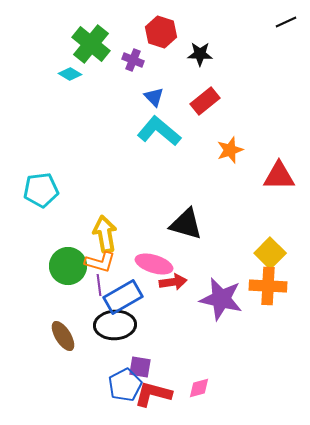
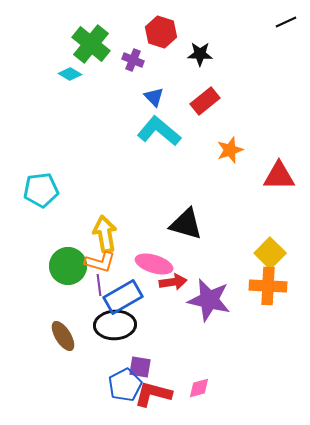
purple star: moved 12 px left, 1 px down
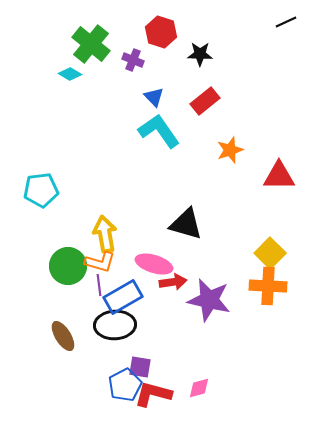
cyan L-shape: rotated 15 degrees clockwise
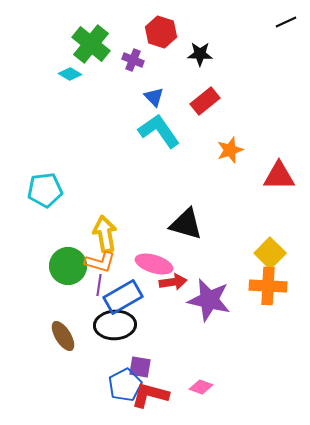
cyan pentagon: moved 4 px right
purple line: rotated 15 degrees clockwise
pink diamond: moved 2 px right, 1 px up; rotated 35 degrees clockwise
red L-shape: moved 3 px left, 1 px down
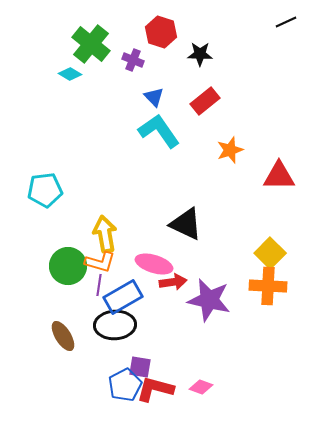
black triangle: rotated 9 degrees clockwise
red L-shape: moved 5 px right, 6 px up
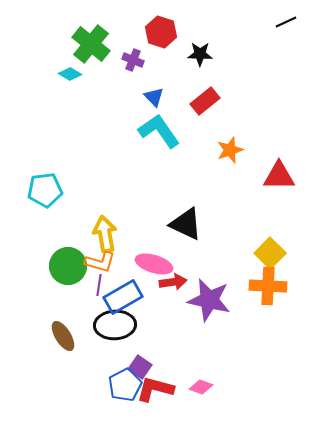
purple square: rotated 25 degrees clockwise
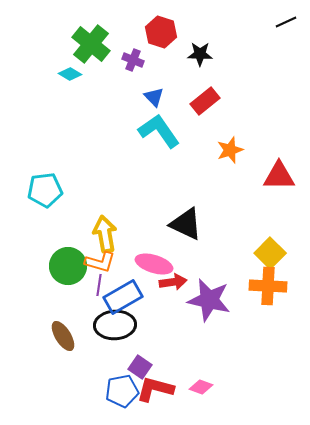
blue pentagon: moved 3 px left, 6 px down; rotated 16 degrees clockwise
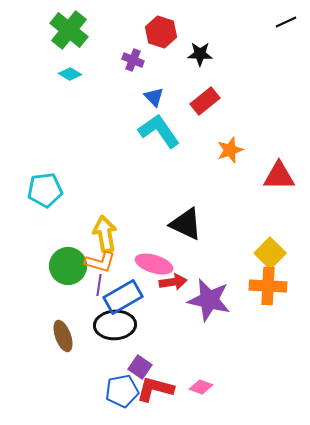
green cross: moved 22 px left, 14 px up
brown ellipse: rotated 12 degrees clockwise
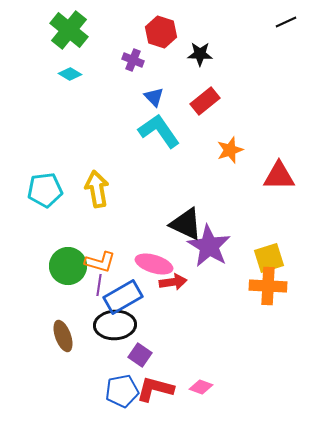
yellow arrow: moved 8 px left, 45 px up
yellow square: moved 1 px left, 5 px down; rotated 28 degrees clockwise
purple star: moved 54 px up; rotated 18 degrees clockwise
purple square: moved 12 px up
